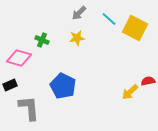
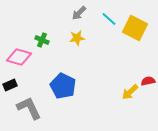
pink diamond: moved 1 px up
gray L-shape: rotated 20 degrees counterclockwise
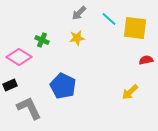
yellow square: rotated 20 degrees counterclockwise
pink diamond: rotated 15 degrees clockwise
red semicircle: moved 2 px left, 21 px up
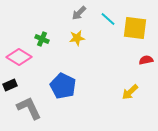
cyan line: moved 1 px left
green cross: moved 1 px up
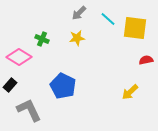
black rectangle: rotated 24 degrees counterclockwise
gray L-shape: moved 2 px down
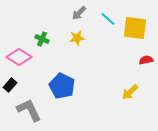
blue pentagon: moved 1 px left
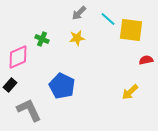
yellow square: moved 4 px left, 2 px down
pink diamond: moved 1 px left; rotated 55 degrees counterclockwise
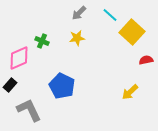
cyan line: moved 2 px right, 4 px up
yellow square: moved 1 px right, 2 px down; rotated 35 degrees clockwise
green cross: moved 2 px down
pink diamond: moved 1 px right, 1 px down
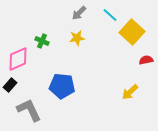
pink diamond: moved 1 px left, 1 px down
blue pentagon: rotated 20 degrees counterclockwise
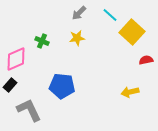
pink diamond: moved 2 px left
yellow arrow: rotated 30 degrees clockwise
